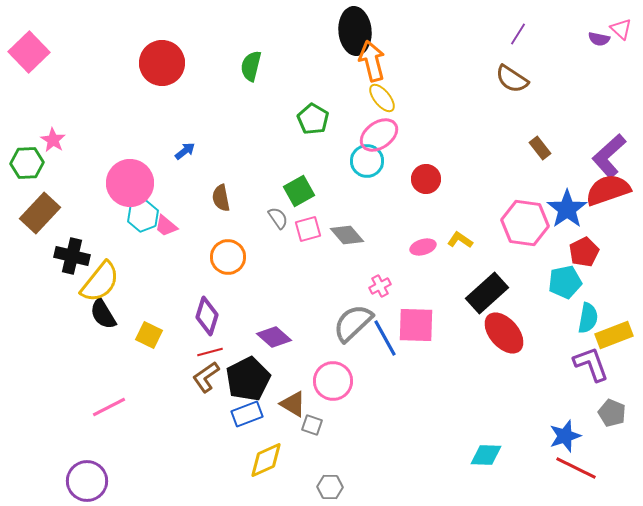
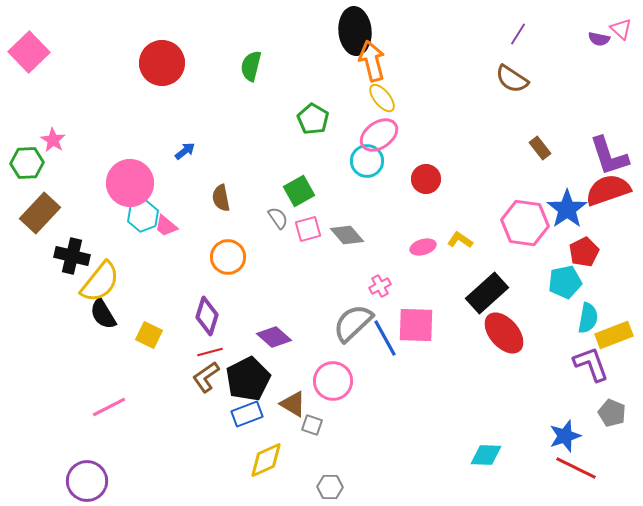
purple L-shape at (609, 156): rotated 66 degrees counterclockwise
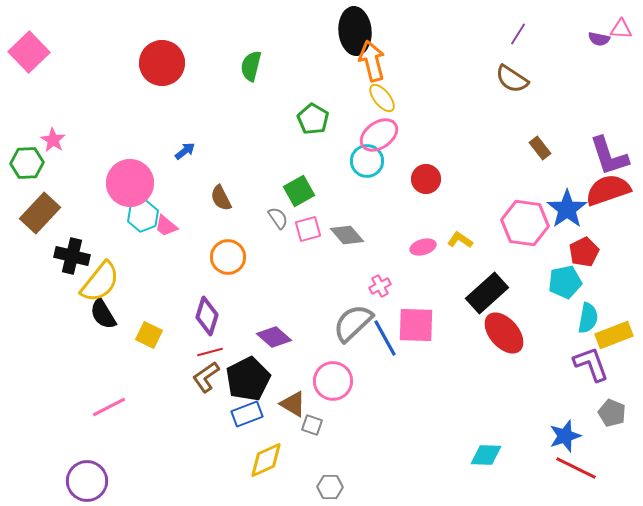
pink triangle at (621, 29): rotated 40 degrees counterclockwise
brown semicircle at (221, 198): rotated 16 degrees counterclockwise
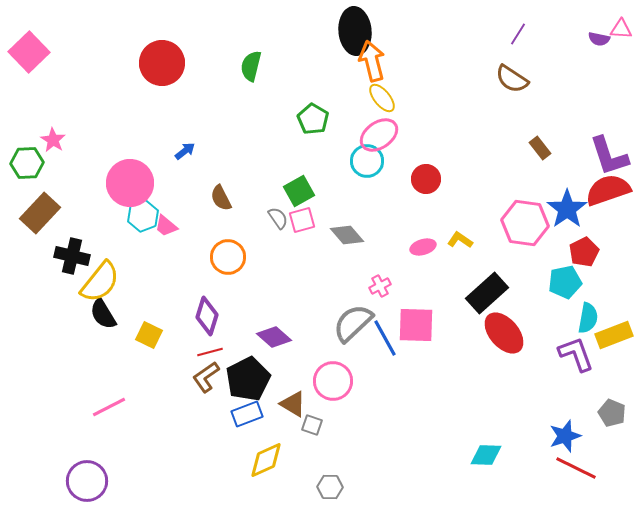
pink square at (308, 229): moved 6 px left, 9 px up
purple L-shape at (591, 364): moved 15 px left, 10 px up
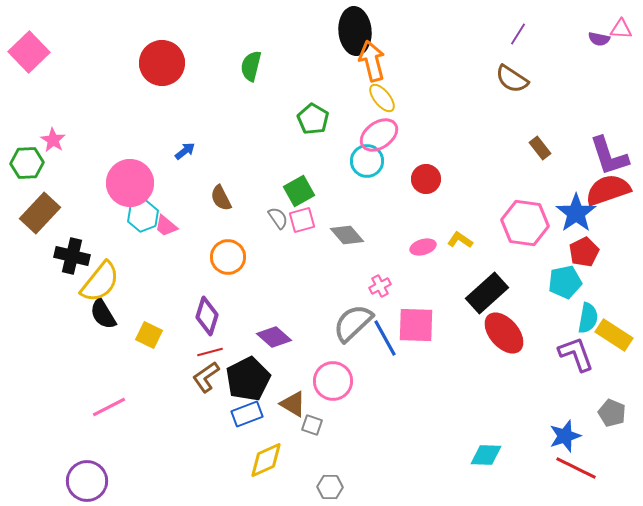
blue star at (567, 209): moved 9 px right, 4 px down
yellow rectangle at (614, 335): rotated 54 degrees clockwise
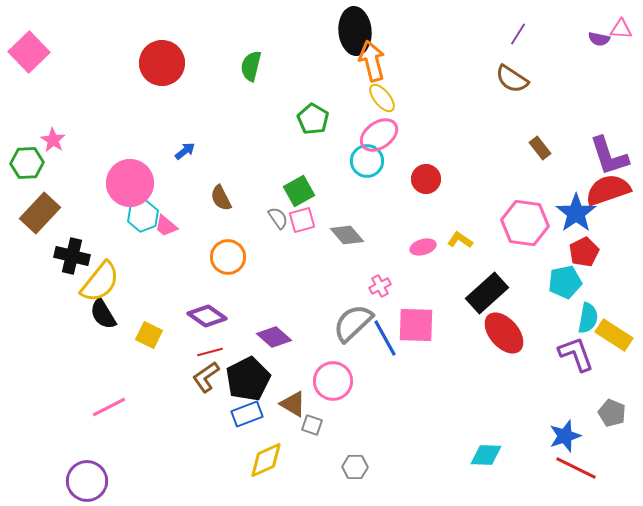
purple diamond at (207, 316): rotated 72 degrees counterclockwise
gray hexagon at (330, 487): moved 25 px right, 20 px up
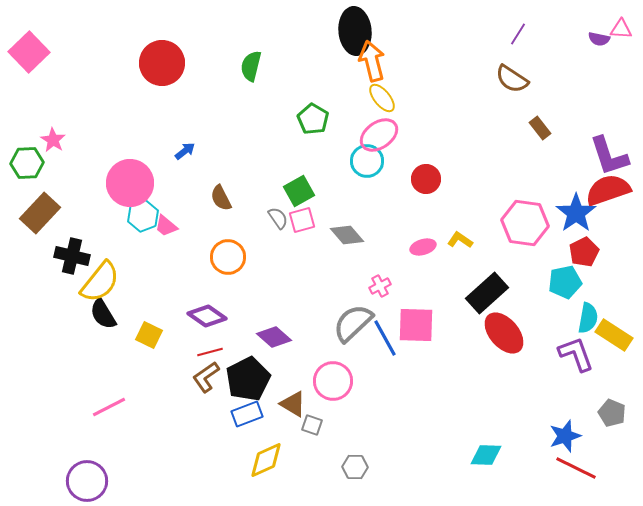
brown rectangle at (540, 148): moved 20 px up
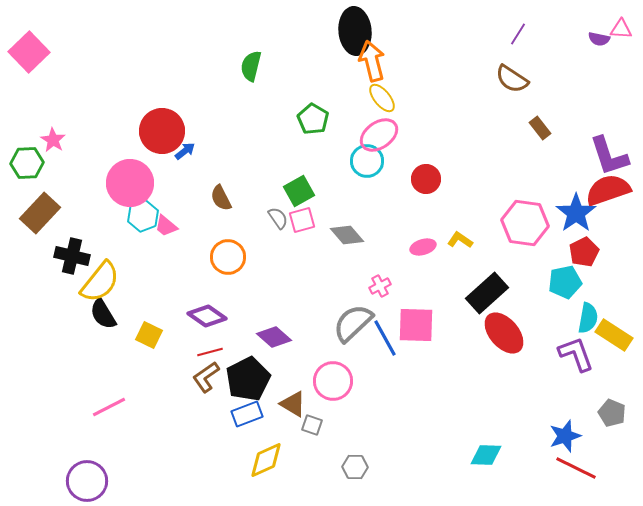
red circle at (162, 63): moved 68 px down
